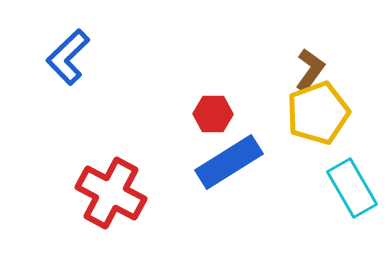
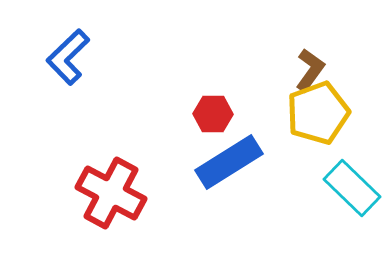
cyan rectangle: rotated 16 degrees counterclockwise
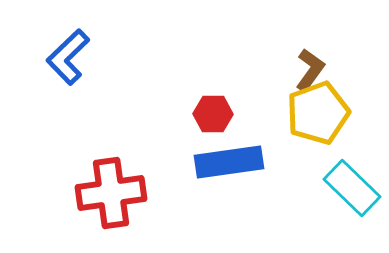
blue rectangle: rotated 24 degrees clockwise
red cross: rotated 36 degrees counterclockwise
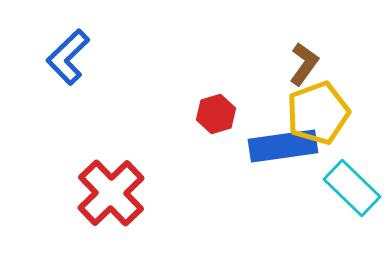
brown L-shape: moved 6 px left, 6 px up
red hexagon: moved 3 px right; rotated 18 degrees counterclockwise
blue rectangle: moved 54 px right, 16 px up
red cross: rotated 36 degrees counterclockwise
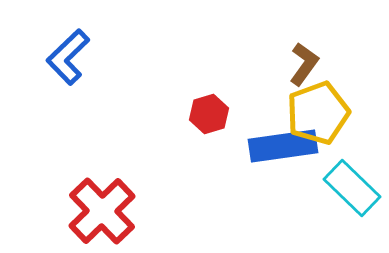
red hexagon: moved 7 px left
red cross: moved 9 px left, 18 px down
